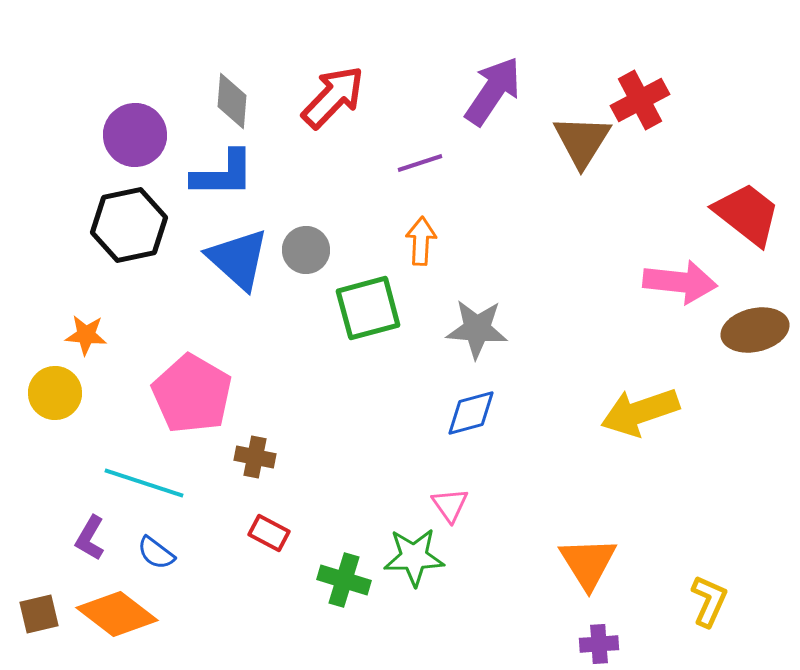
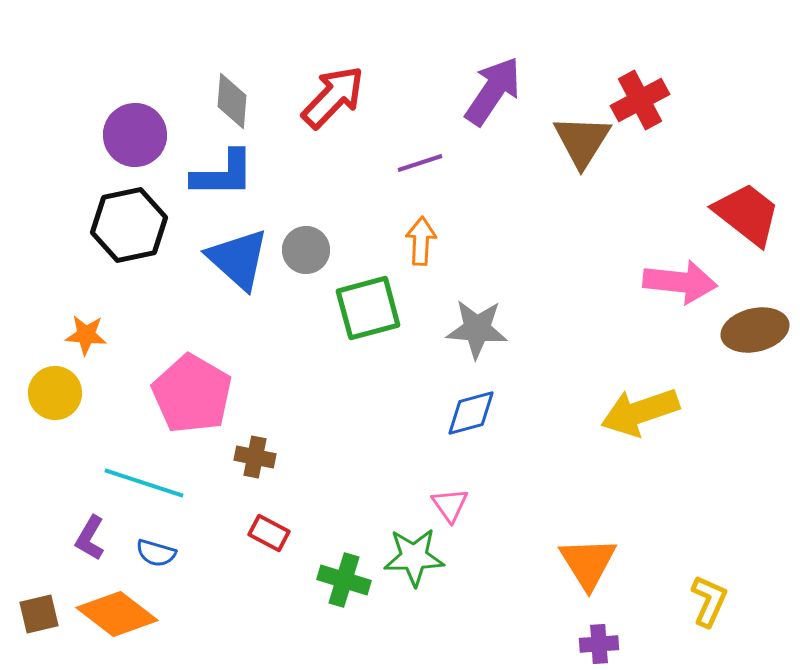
blue semicircle: rotated 21 degrees counterclockwise
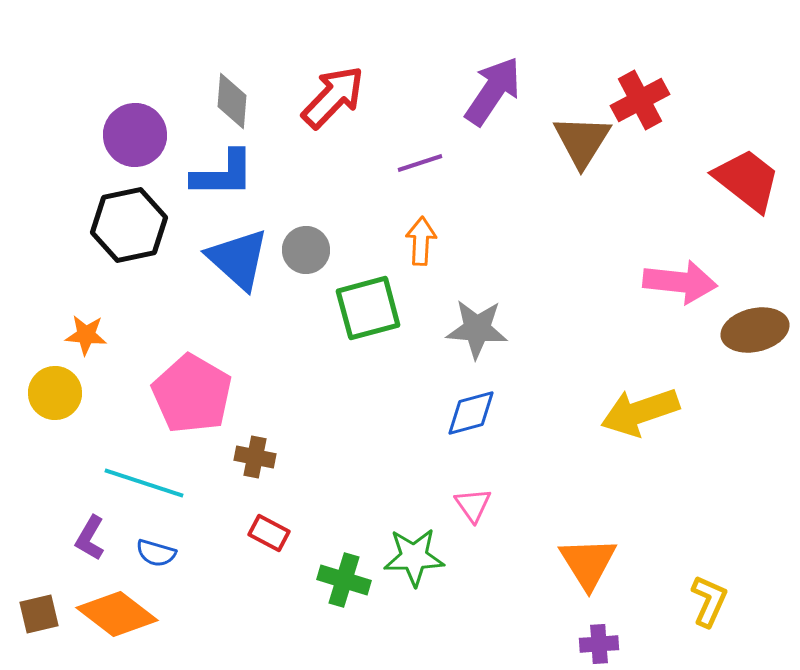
red trapezoid: moved 34 px up
pink triangle: moved 23 px right
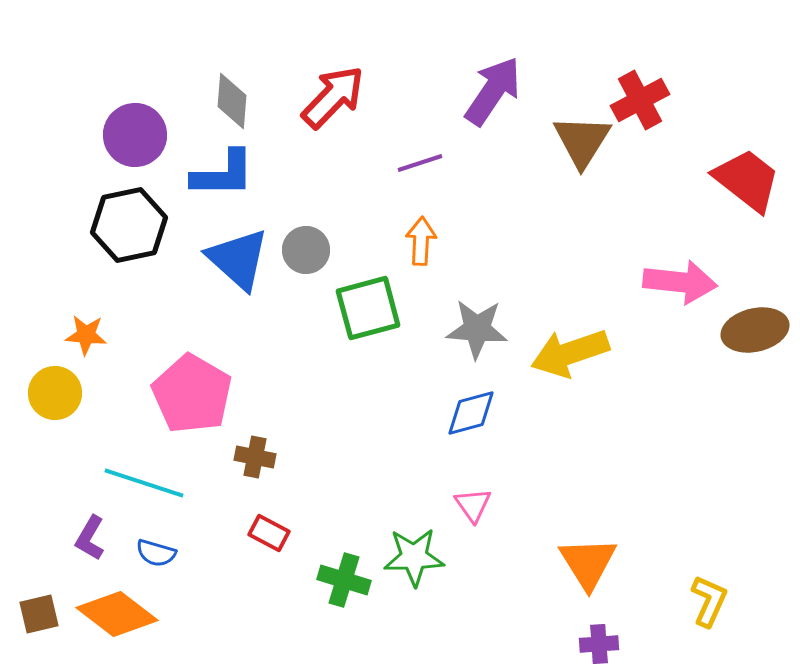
yellow arrow: moved 70 px left, 59 px up
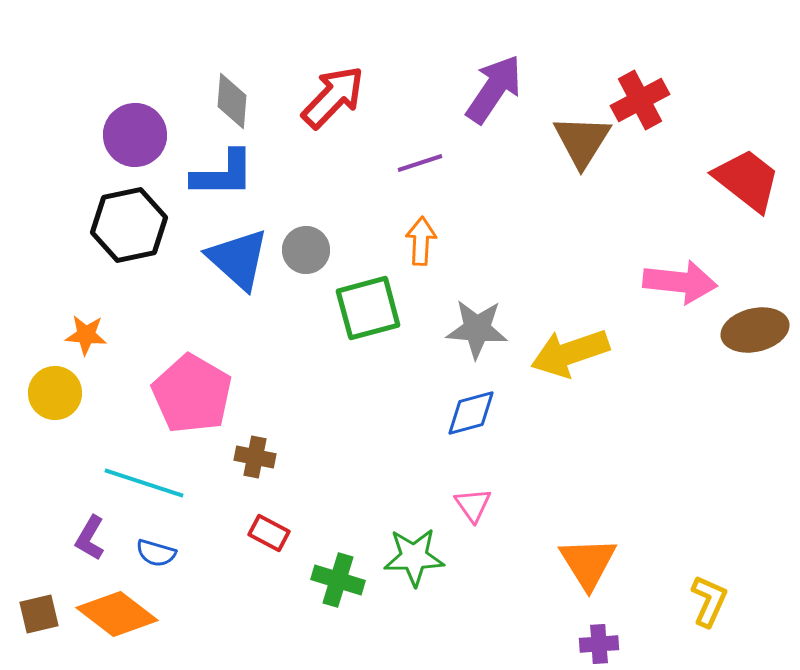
purple arrow: moved 1 px right, 2 px up
green cross: moved 6 px left
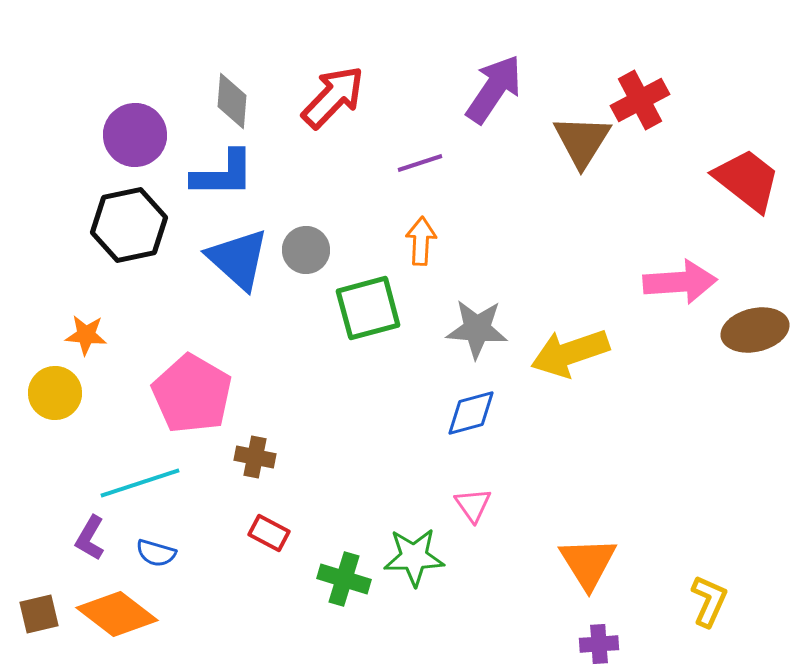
pink arrow: rotated 10 degrees counterclockwise
cyan line: moved 4 px left; rotated 36 degrees counterclockwise
green cross: moved 6 px right, 1 px up
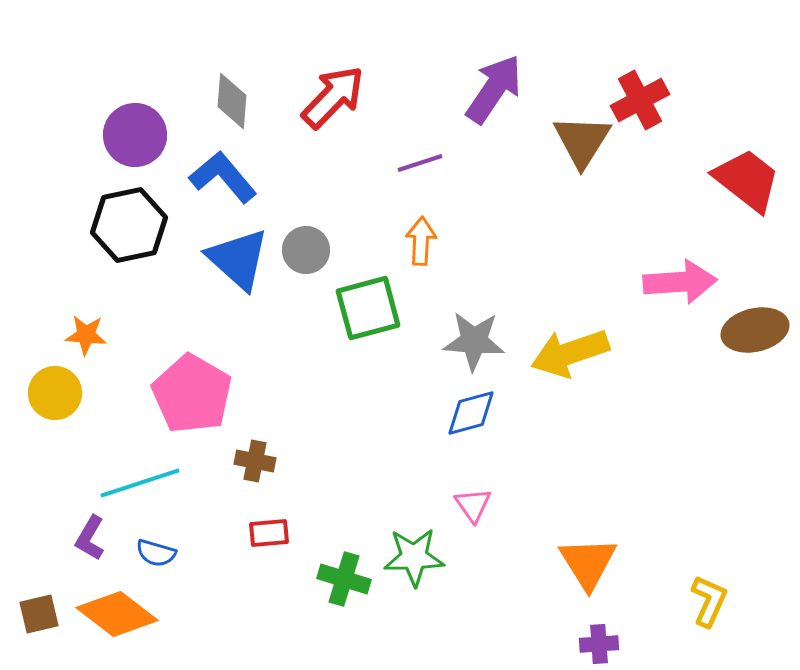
blue L-shape: moved 3 px down; rotated 130 degrees counterclockwise
gray star: moved 3 px left, 12 px down
brown cross: moved 4 px down
red rectangle: rotated 33 degrees counterclockwise
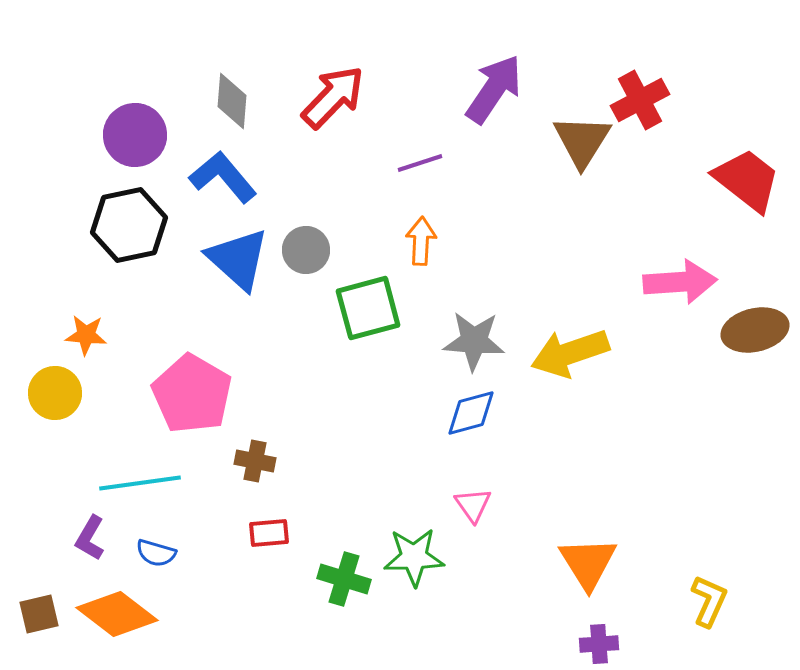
cyan line: rotated 10 degrees clockwise
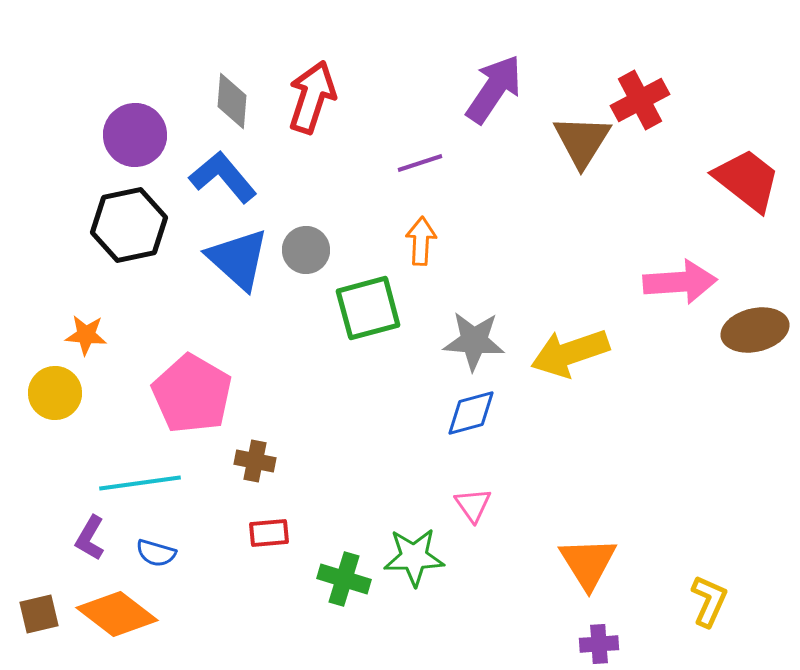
red arrow: moved 21 px left; rotated 26 degrees counterclockwise
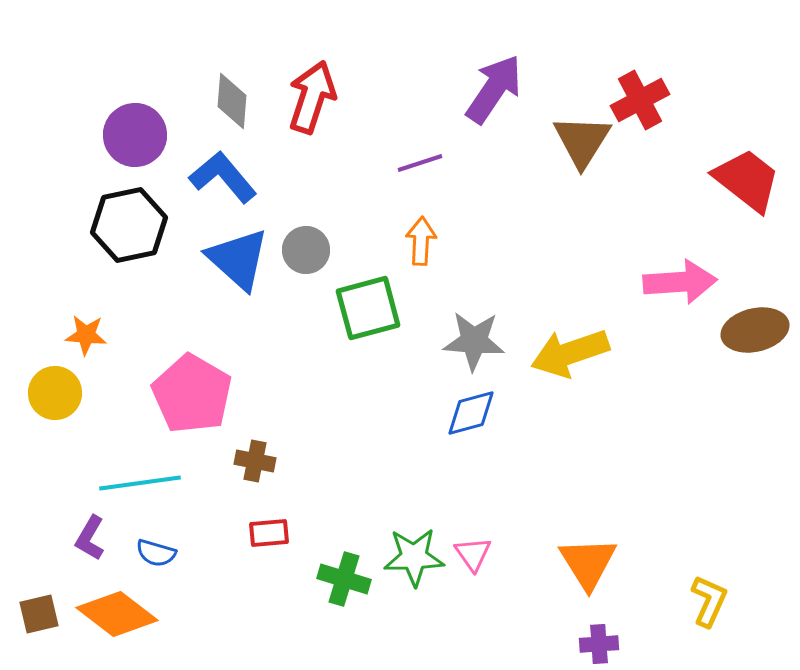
pink triangle: moved 49 px down
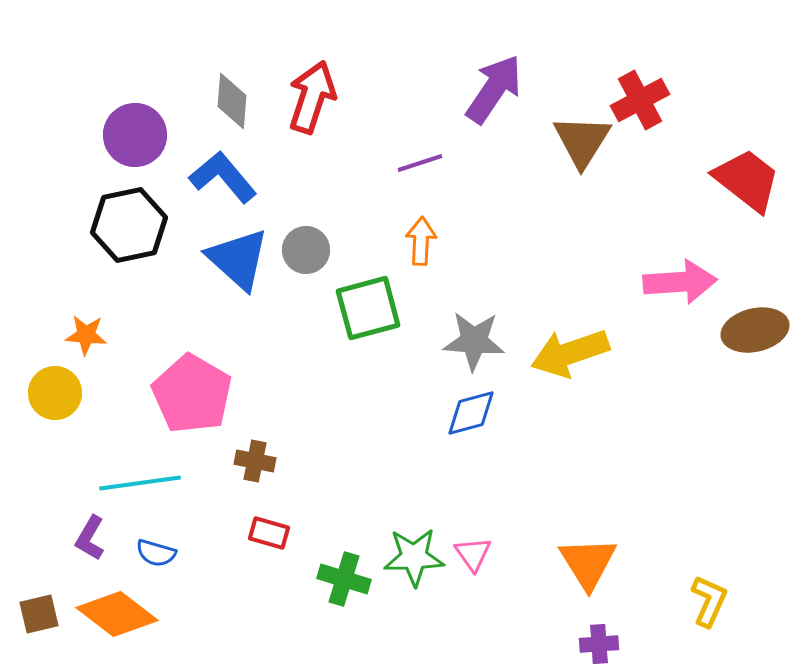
red rectangle: rotated 21 degrees clockwise
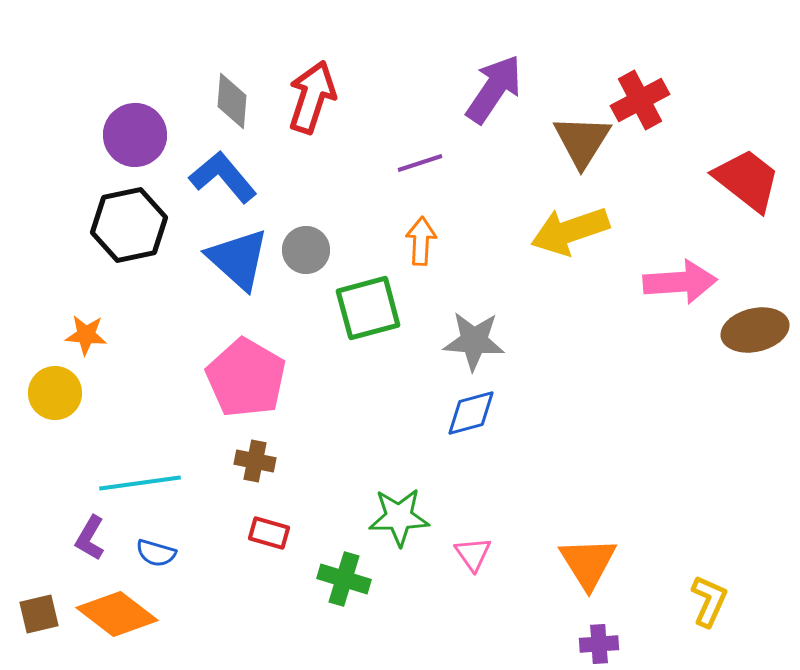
yellow arrow: moved 122 px up
pink pentagon: moved 54 px right, 16 px up
green star: moved 15 px left, 40 px up
